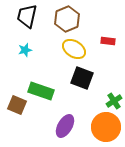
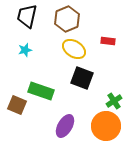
orange circle: moved 1 px up
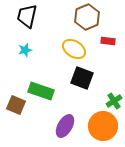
brown hexagon: moved 20 px right, 2 px up
brown square: moved 1 px left
orange circle: moved 3 px left
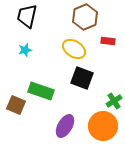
brown hexagon: moved 2 px left
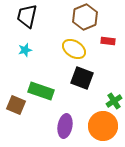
purple ellipse: rotated 20 degrees counterclockwise
